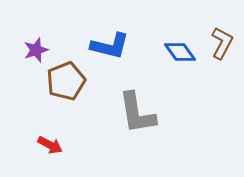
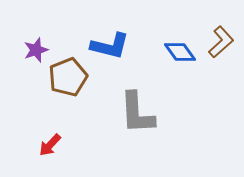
brown L-shape: moved 1 px left, 1 px up; rotated 20 degrees clockwise
brown pentagon: moved 2 px right, 4 px up
gray L-shape: rotated 6 degrees clockwise
red arrow: rotated 105 degrees clockwise
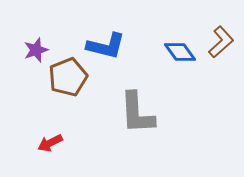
blue L-shape: moved 4 px left
red arrow: moved 2 px up; rotated 20 degrees clockwise
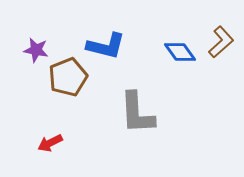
purple star: rotated 30 degrees clockwise
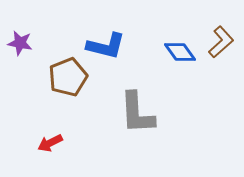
purple star: moved 16 px left, 7 px up
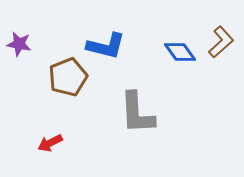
purple star: moved 1 px left, 1 px down
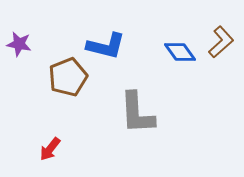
red arrow: moved 6 px down; rotated 25 degrees counterclockwise
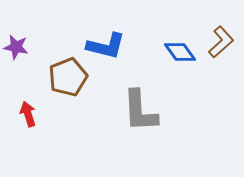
purple star: moved 3 px left, 3 px down
gray L-shape: moved 3 px right, 2 px up
red arrow: moved 22 px left, 35 px up; rotated 125 degrees clockwise
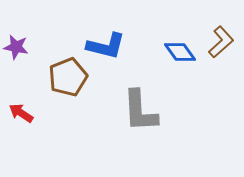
red arrow: moved 7 px left, 1 px up; rotated 40 degrees counterclockwise
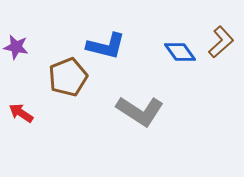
gray L-shape: rotated 54 degrees counterclockwise
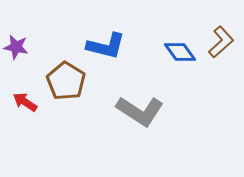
brown pentagon: moved 2 px left, 4 px down; rotated 18 degrees counterclockwise
red arrow: moved 4 px right, 11 px up
